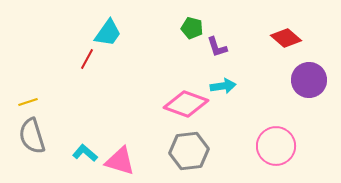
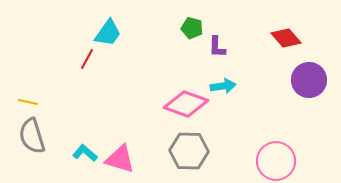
red diamond: rotated 8 degrees clockwise
purple L-shape: rotated 20 degrees clockwise
yellow line: rotated 30 degrees clockwise
pink circle: moved 15 px down
gray hexagon: rotated 9 degrees clockwise
pink triangle: moved 2 px up
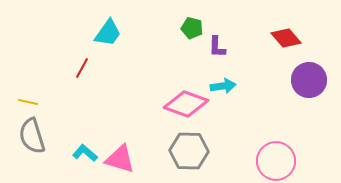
red line: moved 5 px left, 9 px down
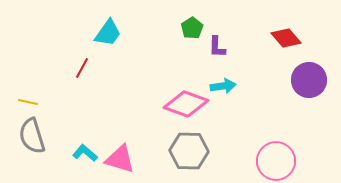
green pentagon: rotated 25 degrees clockwise
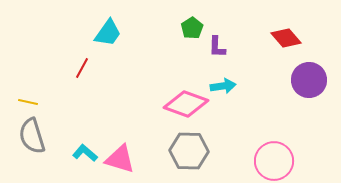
pink circle: moved 2 px left
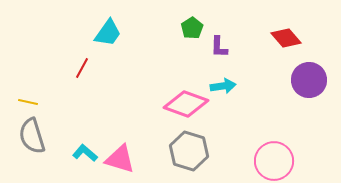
purple L-shape: moved 2 px right
gray hexagon: rotated 15 degrees clockwise
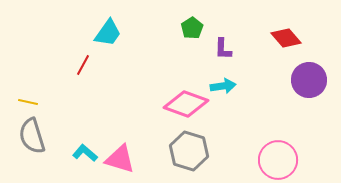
purple L-shape: moved 4 px right, 2 px down
red line: moved 1 px right, 3 px up
pink circle: moved 4 px right, 1 px up
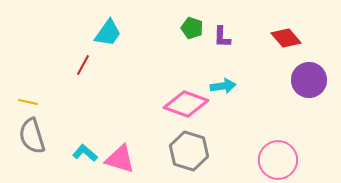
green pentagon: rotated 20 degrees counterclockwise
purple L-shape: moved 1 px left, 12 px up
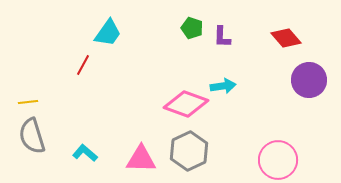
yellow line: rotated 18 degrees counterclockwise
gray hexagon: rotated 18 degrees clockwise
pink triangle: moved 21 px right; rotated 16 degrees counterclockwise
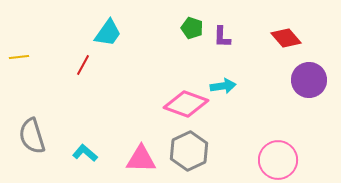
yellow line: moved 9 px left, 45 px up
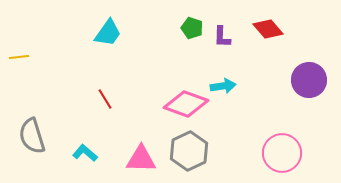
red diamond: moved 18 px left, 9 px up
red line: moved 22 px right, 34 px down; rotated 60 degrees counterclockwise
pink circle: moved 4 px right, 7 px up
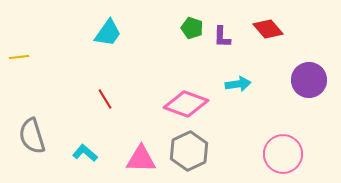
cyan arrow: moved 15 px right, 2 px up
pink circle: moved 1 px right, 1 px down
